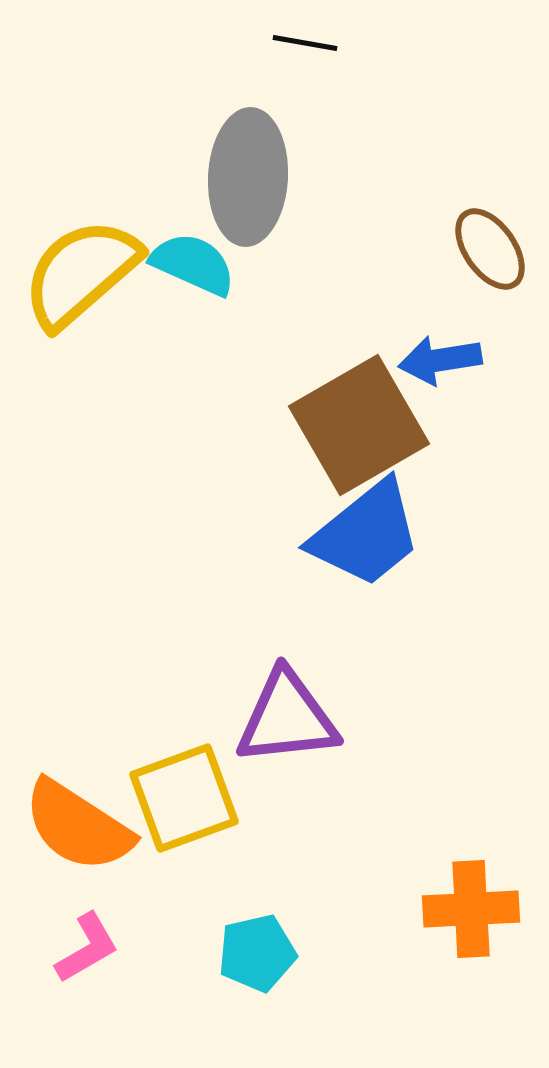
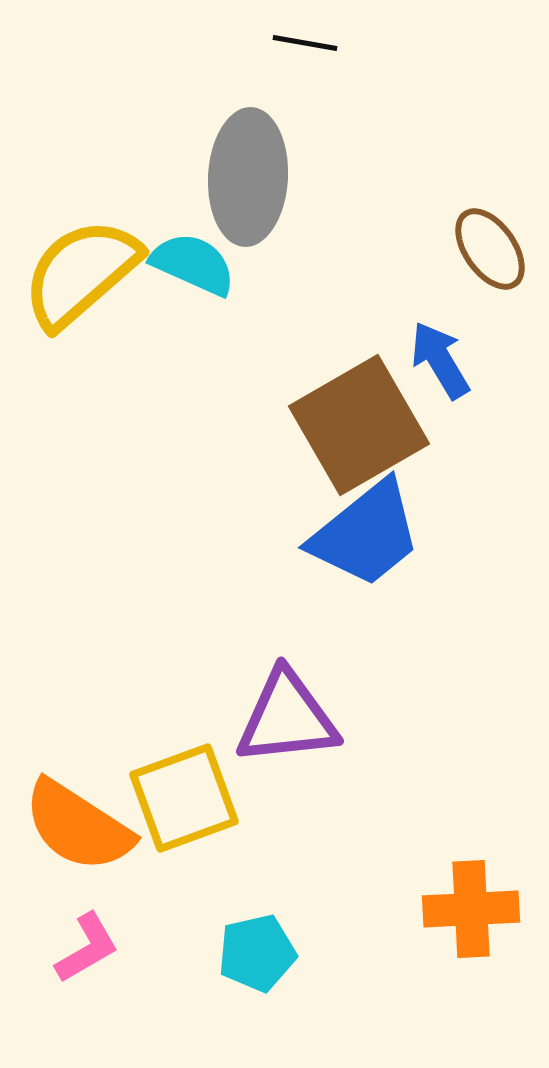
blue arrow: rotated 68 degrees clockwise
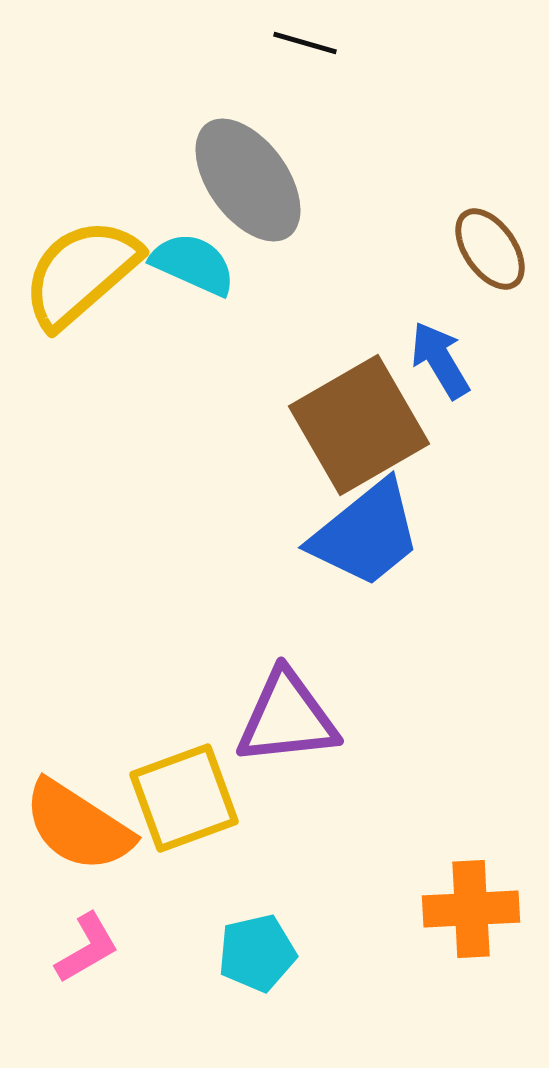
black line: rotated 6 degrees clockwise
gray ellipse: moved 3 px down; rotated 39 degrees counterclockwise
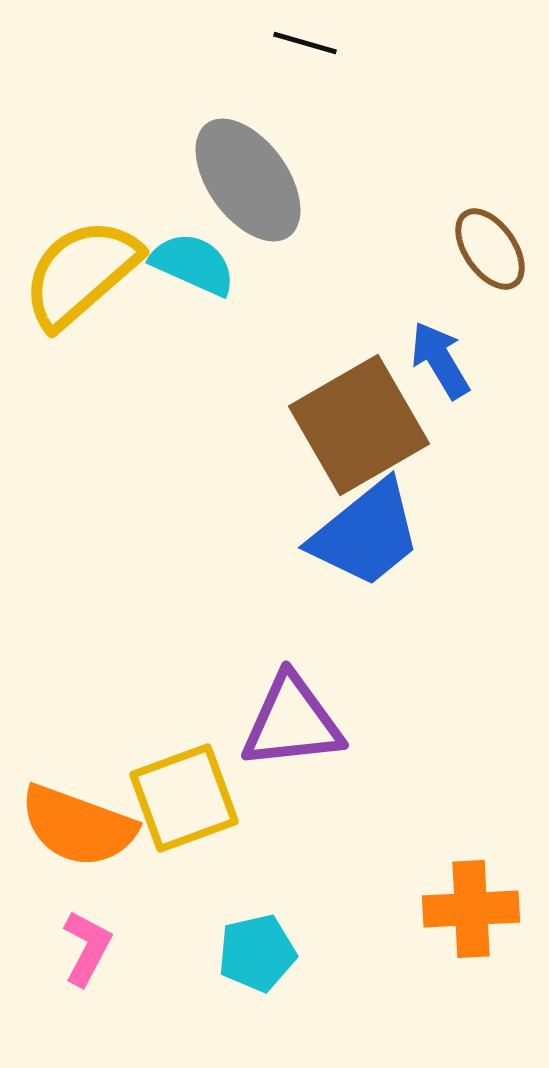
purple triangle: moved 5 px right, 4 px down
orange semicircle: rotated 13 degrees counterclockwise
pink L-shape: rotated 32 degrees counterclockwise
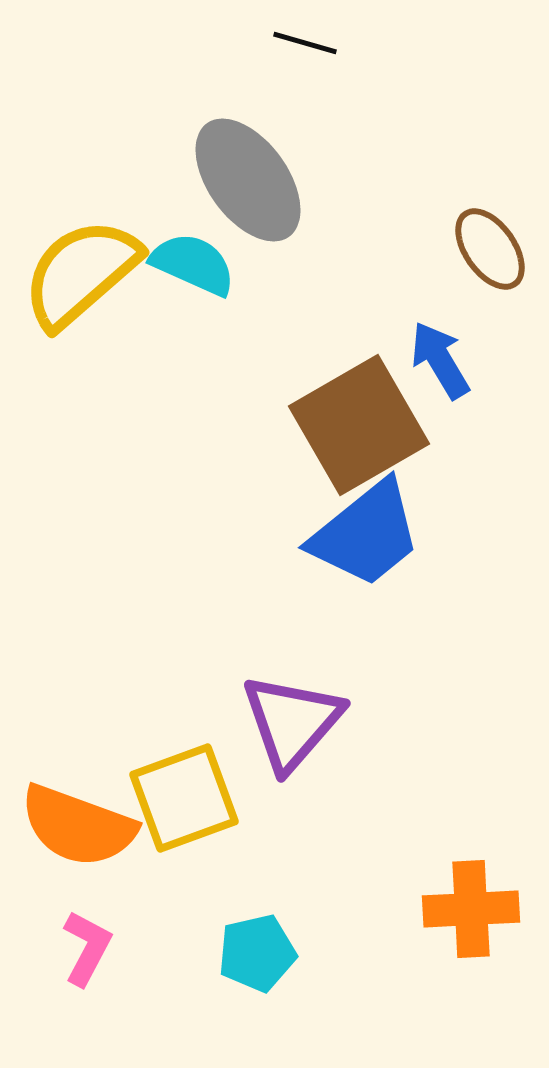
purple triangle: rotated 43 degrees counterclockwise
